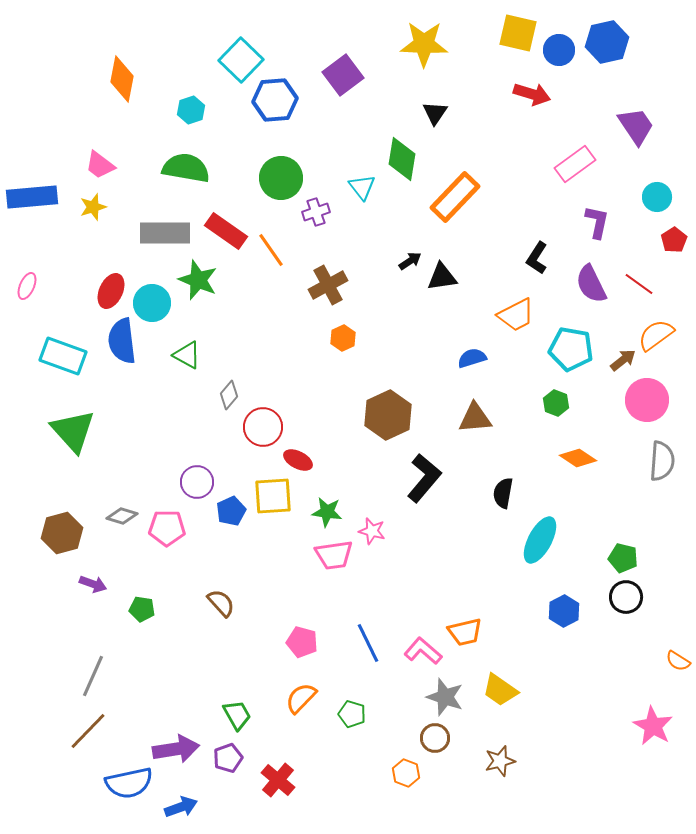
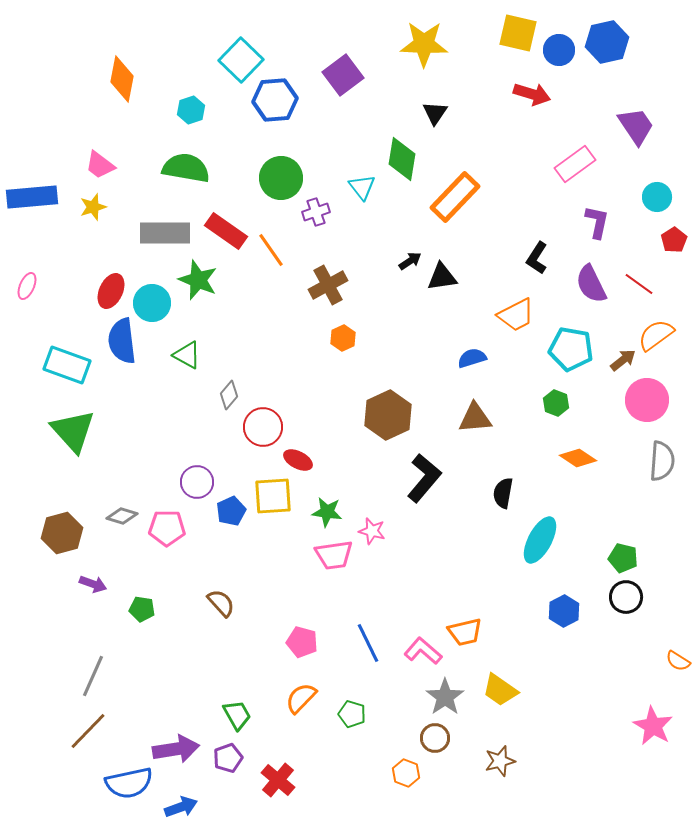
cyan rectangle at (63, 356): moved 4 px right, 9 px down
gray star at (445, 697): rotated 18 degrees clockwise
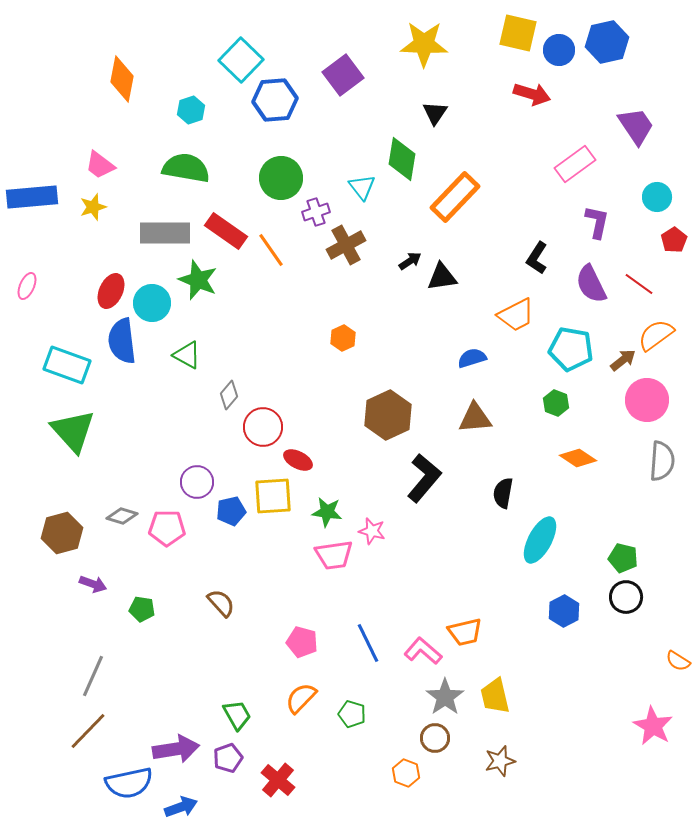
brown cross at (328, 285): moved 18 px right, 40 px up
blue pentagon at (231, 511): rotated 12 degrees clockwise
yellow trapezoid at (500, 690): moved 5 px left, 6 px down; rotated 42 degrees clockwise
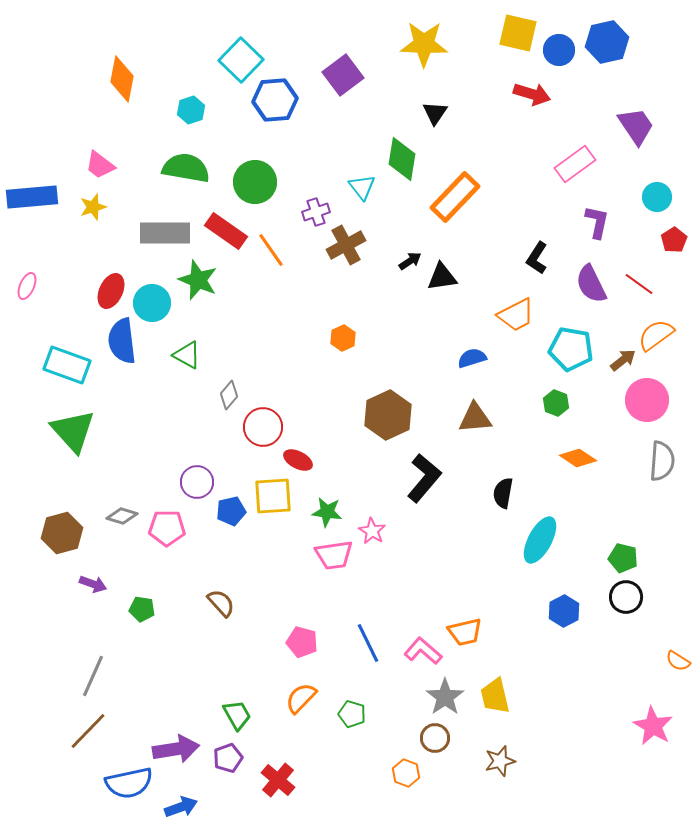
green circle at (281, 178): moved 26 px left, 4 px down
pink star at (372, 531): rotated 16 degrees clockwise
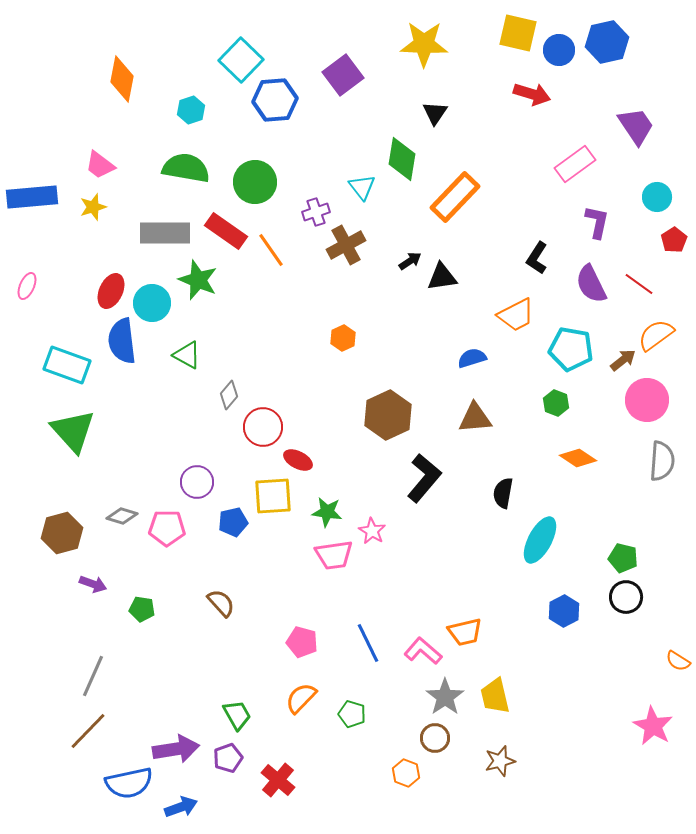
blue pentagon at (231, 511): moved 2 px right, 11 px down
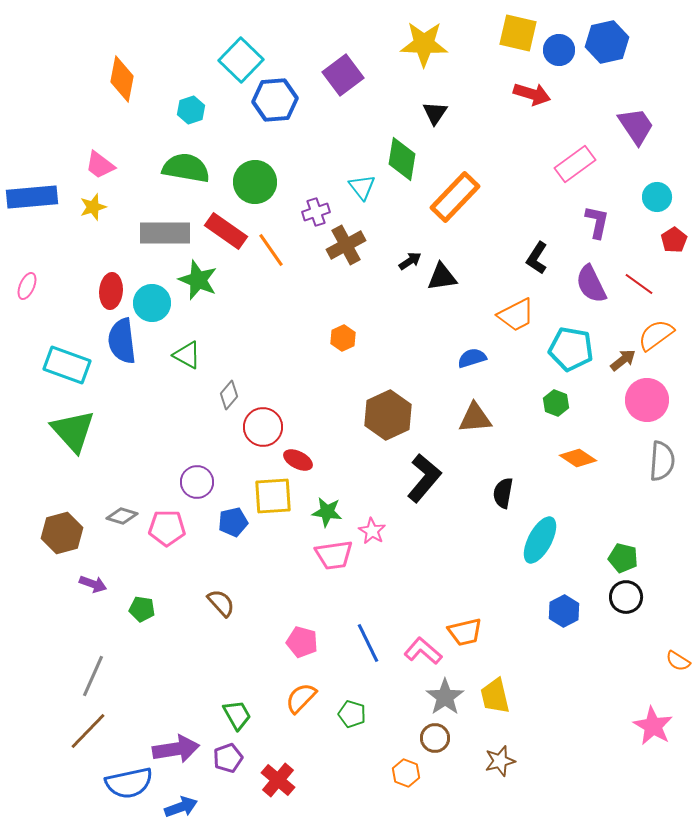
red ellipse at (111, 291): rotated 20 degrees counterclockwise
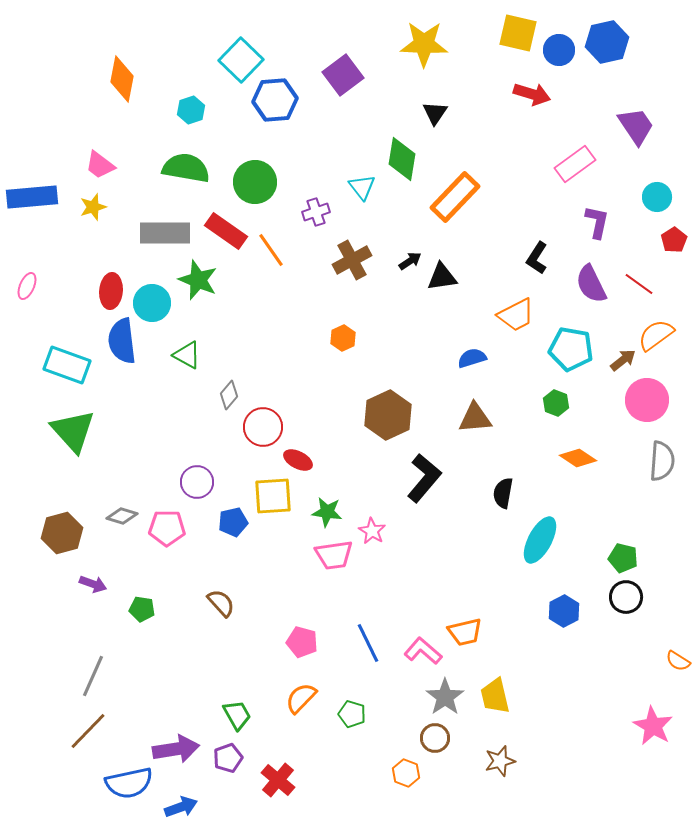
brown cross at (346, 245): moved 6 px right, 15 px down
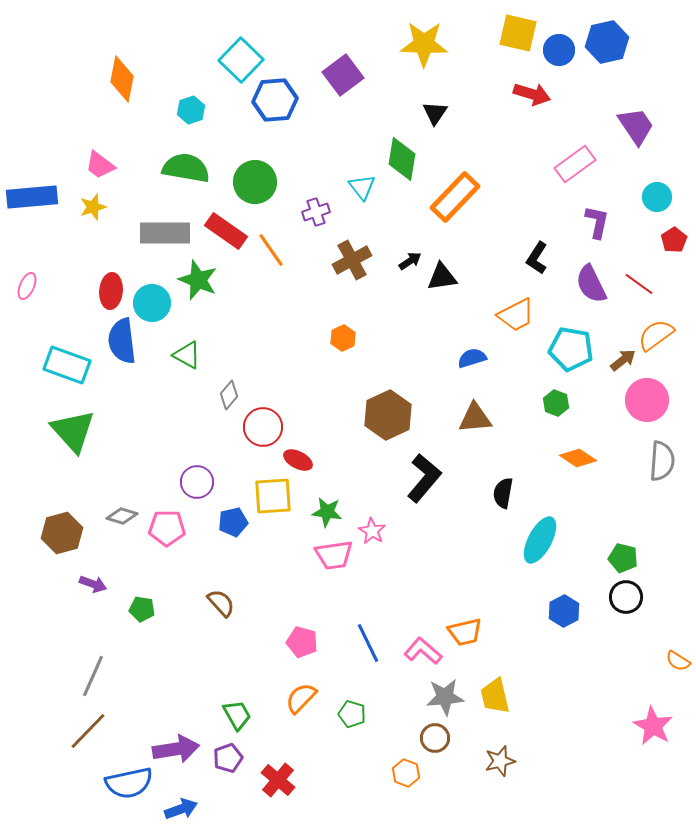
gray star at (445, 697): rotated 30 degrees clockwise
blue arrow at (181, 807): moved 2 px down
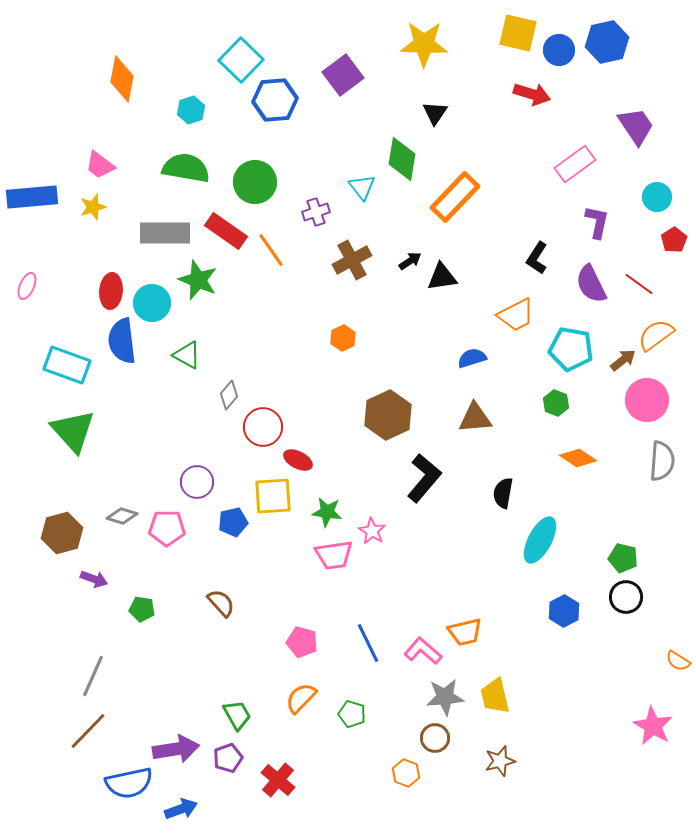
purple arrow at (93, 584): moved 1 px right, 5 px up
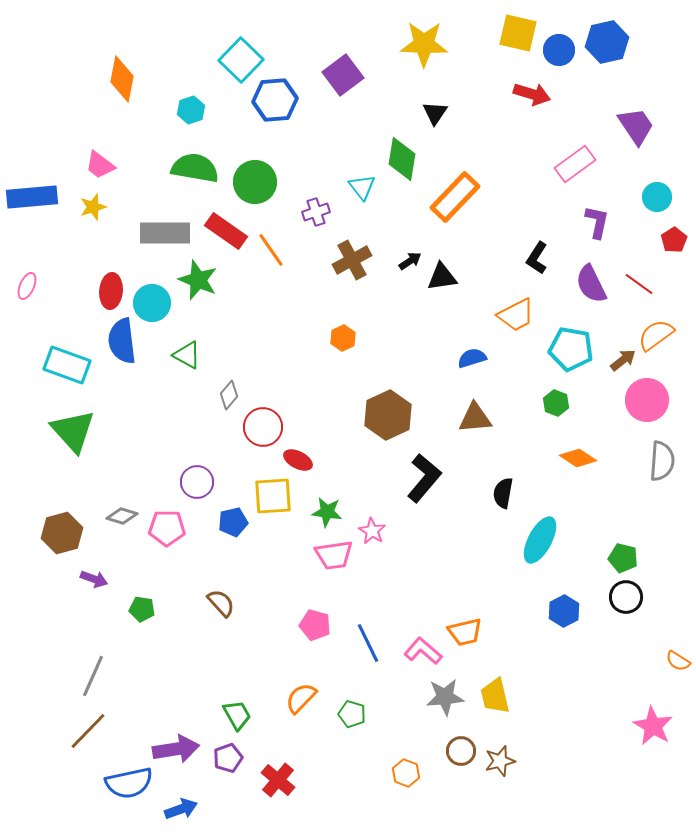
green semicircle at (186, 168): moved 9 px right
pink pentagon at (302, 642): moved 13 px right, 17 px up
brown circle at (435, 738): moved 26 px right, 13 px down
